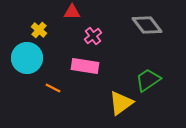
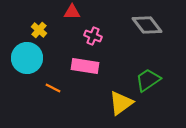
pink cross: rotated 30 degrees counterclockwise
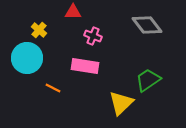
red triangle: moved 1 px right
yellow triangle: rotated 8 degrees counterclockwise
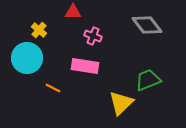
green trapezoid: rotated 12 degrees clockwise
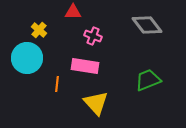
orange line: moved 4 px right, 4 px up; rotated 70 degrees clockwise
yellow triangle: moved 25 px left; rotated 28 degrees counterclockwise
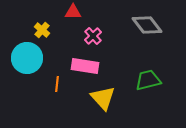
yellow cross: moved 3 px right
pink cross: rotated 24 degrees clockwise
green trapezoid: rotated 8 degrees clockwise
yellow triangle: moved 7 px right, 5 px up
